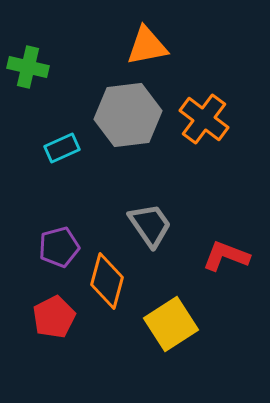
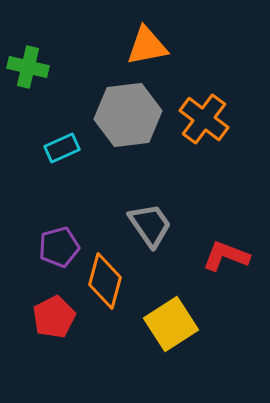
orange diamond: moved 2 px left
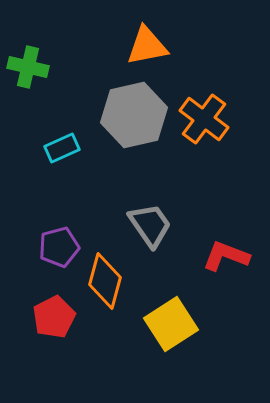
gray hexagon: moved 6 px right; rotated 6 degrees counterclockwise
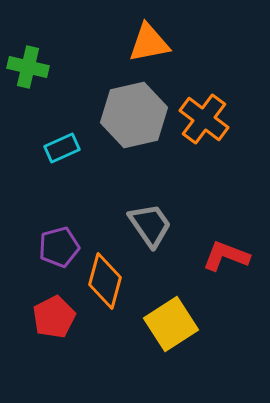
orange triangle: moved 2 px right, 3 px up
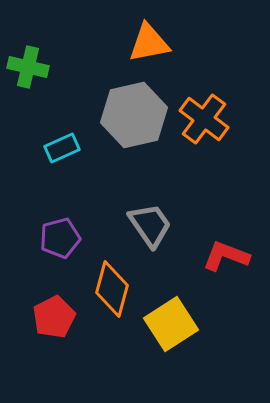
purple pentagon: moved 1 px right, 9 px up
orange diamond: moved 7 px right, 8 px down
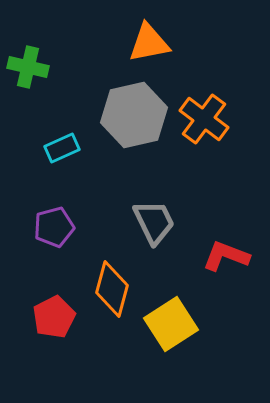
gray trapezoid: moved 4 px right, 3 px up; rotated 9 degrees clockwise
purple pentagon: moved 6 px left, 11 px up
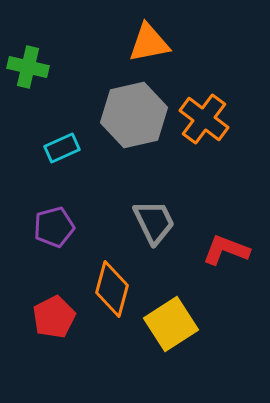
red L-shape: moved 6 px up
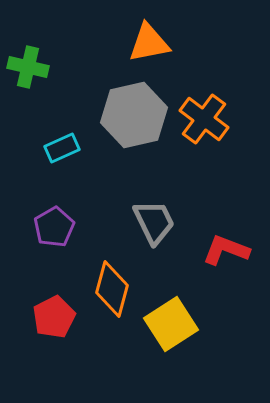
purple pentagon: rotated 15 degrees counterclockwise
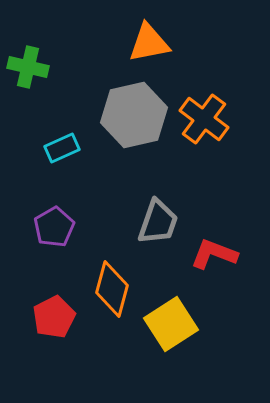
gray trapezoid: moved 4 px right; rotated 45 degrees clockwise
red L-shape: moved 12 px left, 4 px down
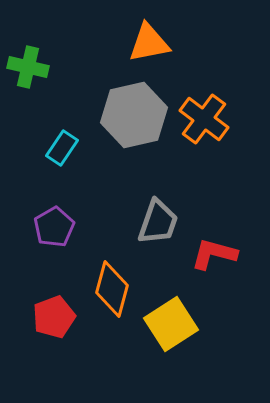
cyan rectangle: rotated 32 degrees counterclockwise
red L-shape: rotated 6 degrees counterclockwise
red pentagon: rotated 6 degrees clockwise
